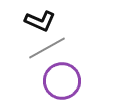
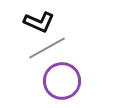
black L-shape: moved 1 px left, 1 px down
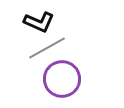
purple circle: moved 2 px up
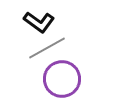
black L-shape: rotated 12 degrees clockwise
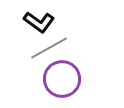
gray line: moved 2 px right
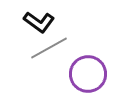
purple circle: moved 26 px right, 5 px up
